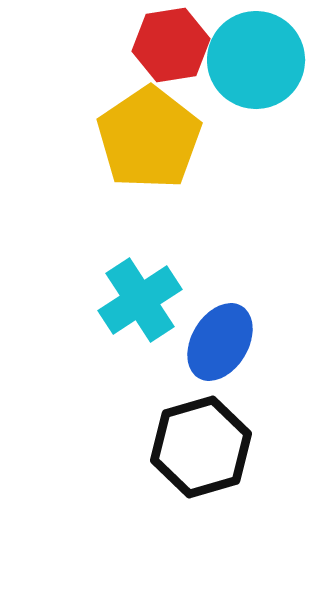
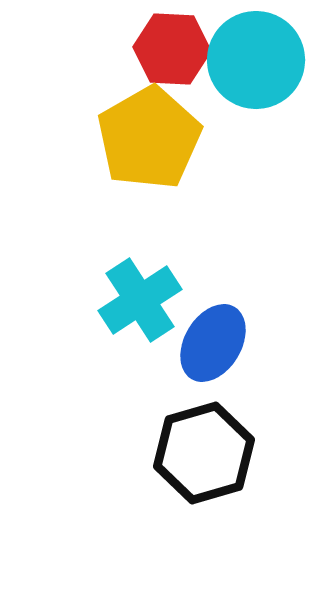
red hexagon: moved 1 px right, 4 px down; rotated 12 degrees clockwise
yellow pentagon: rotated 4 degrees clockwise
blue ellipse: moved 7 px left, 1 px down
black hexagon: moved 3 px right, 6 px down
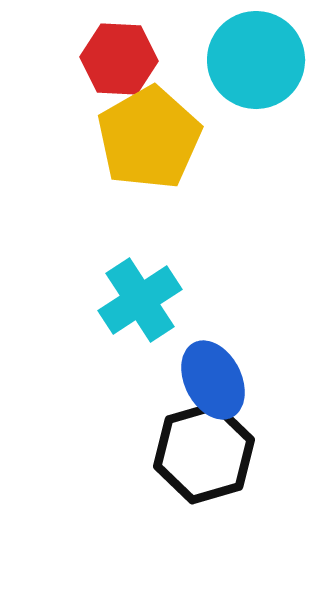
red hexagon: moved 53 px left, 10 px down
blue ellipse: moved 37 px down; rotated 58 degrees counterclockwise
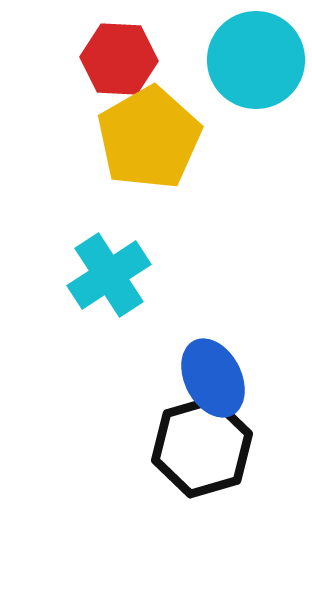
cyan cross: moved 31 px left, 25 px up
blue ellipse: moved 2 px up
black hexagon: moved 2 px left, 6 px up
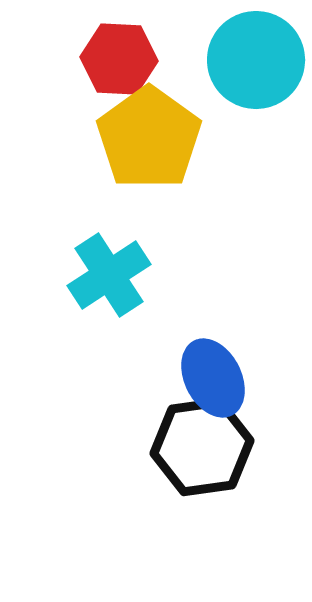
yellow pentagon: rotated 6 degrees counterclockwise
black hexagon: rotated 8 degrees clockwise
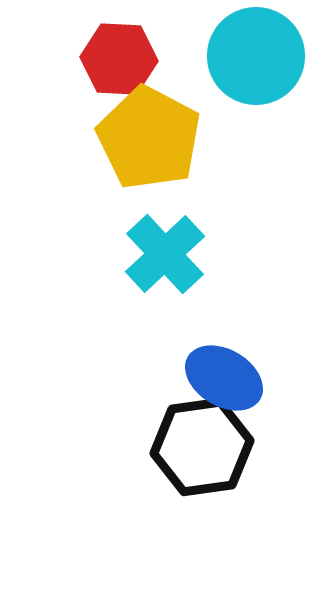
cyan circle: moved 4 px up
yellow pentagon: rotated 8 degrees counterclockwise
cyan cross: moved 56 px right, 21 px up; rotated 10 degrees counterclockwise
blue ellipse: moved 11 px right; rotated 32 degrees counterclockwise
